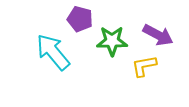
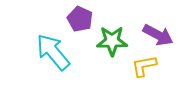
purple pentagon: rotated 10 degrees clockwise
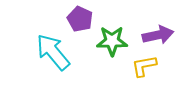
purple arrow: rotated 40 degrees counterclockwise
